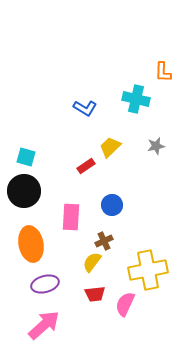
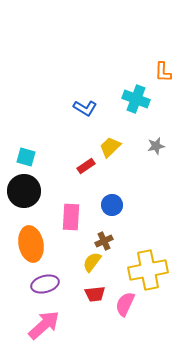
cyan cross: rotated 8 degrees clockwise
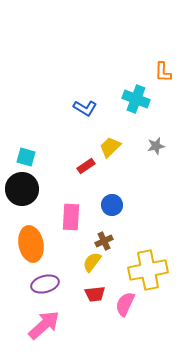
black circle: moved 2 px left, 2 px up
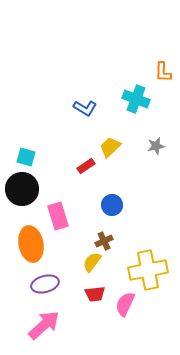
pink rectangle: moved 13 px left, 1 px up; rotated 20 degrees counterclockwise
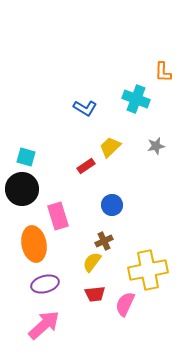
orange ellipse: moved 3 px right
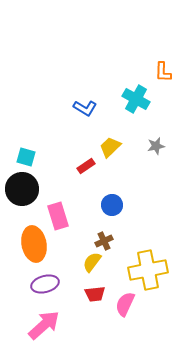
cyan cross: rotated 8 degrees clockwise
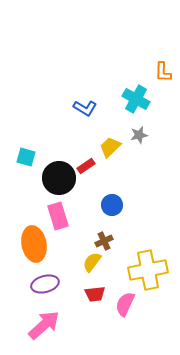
gray star: moved 17 px left, 11 px up
black circle: moved 37 px right, 11 px up
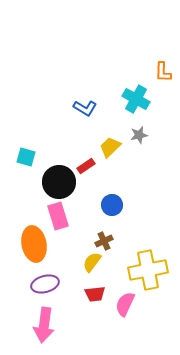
black circle: moved 4 px down
pink arrow: rotated 140 degrees clockwise
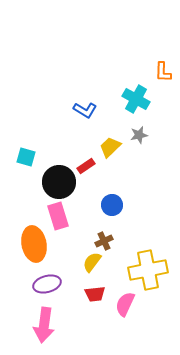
blue L-shape: moved 2 px down
purple ellipse: moved 2 px right
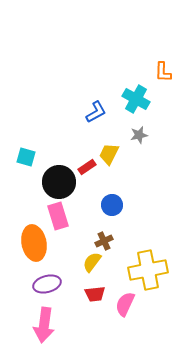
blue L-shape: moved 11 px right, 2 px down; rotated 60 degrees counterclockwise
yellow trapezoid: moved 1 px left, 7 px down; rotated 20 degrees counterclockwise
red rectangle: moved 1 px right, 1 px down
orange ellipse: moved 1 px up
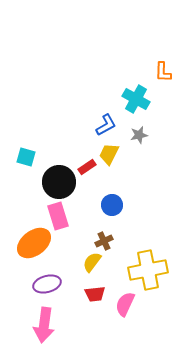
blue L-shape: moved 10 px right, 13 px down
orange ellipse: rotated 64 degrees clockwise
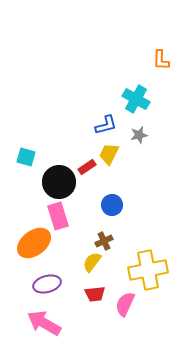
orange L-shape: moved 2 px left, 12 px up
blue L-shape: rotated 15 degrees clockwise
pink arrow: moved 2 px up; rotated 112 degrees clockwise
